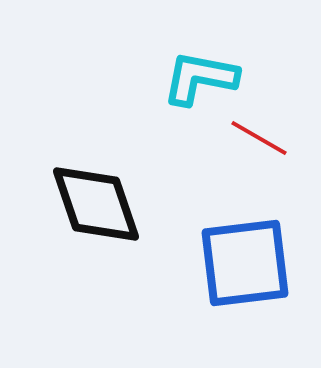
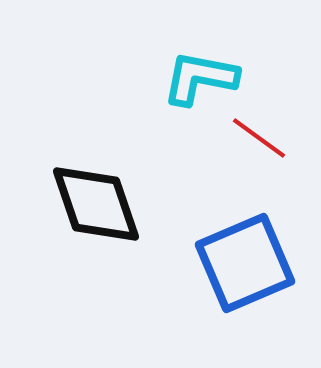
red line: rotated 6 degrees clockwise
blue square: rotated 16 degrees counterclockwise
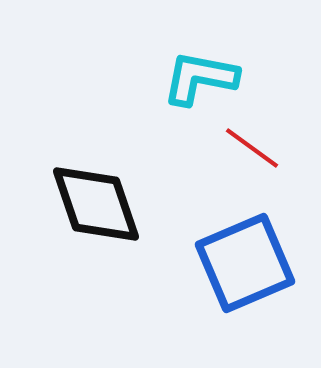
red line: moved 7 px left, 10 px down
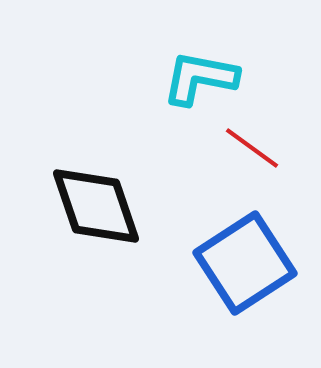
black diamond: moved 2 px down
blue square: rotated 10 degrees counterclockwise
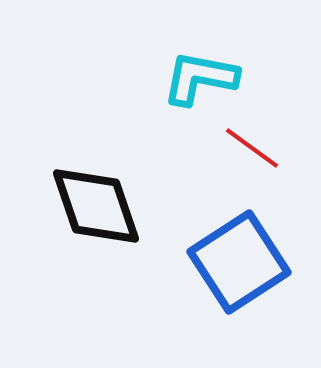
blue square: moved 6 px left, 1 px up
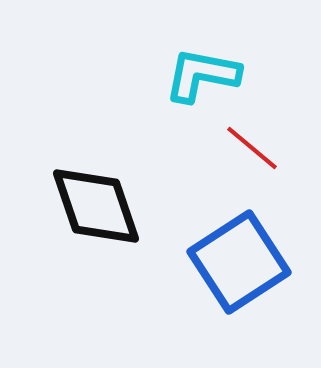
cyan L-shape: moved 2 px right, 3 px up
red line: rotated 4 degrees clockwise
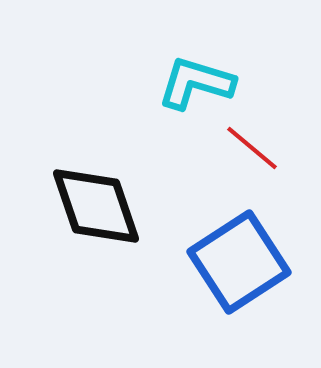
cyan L-shape: moved 6 px left, 8 px down; rotated 6 degrees clockwise
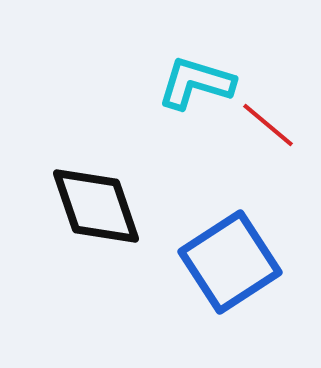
red line: moved 16 px right, 23 px up
blue square: moved 9 px left
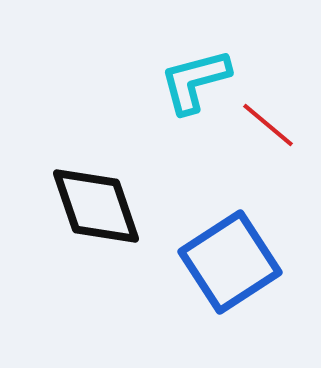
cyan L-shape: moved 1 px left, 2 px up; rotated 32 degrees counterclockwise
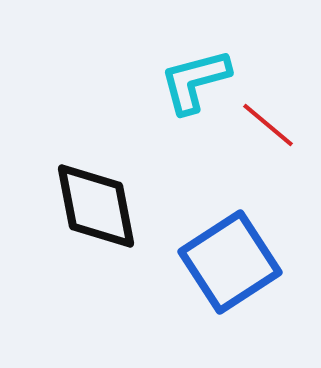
black diamond: rotated 8 degrees clockwise
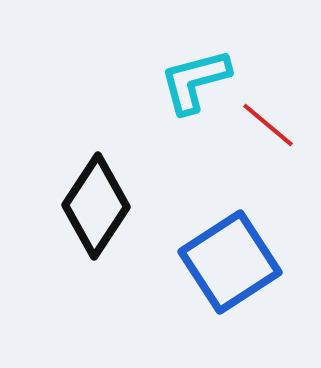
black diamond: rotated 44 degrees clockwise
